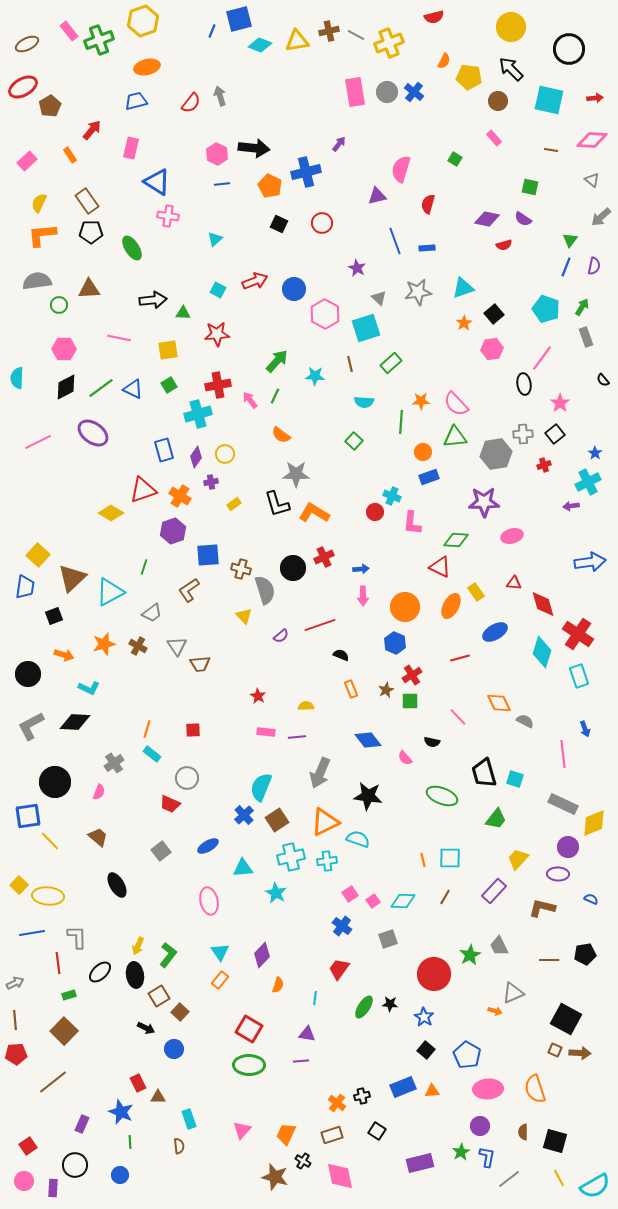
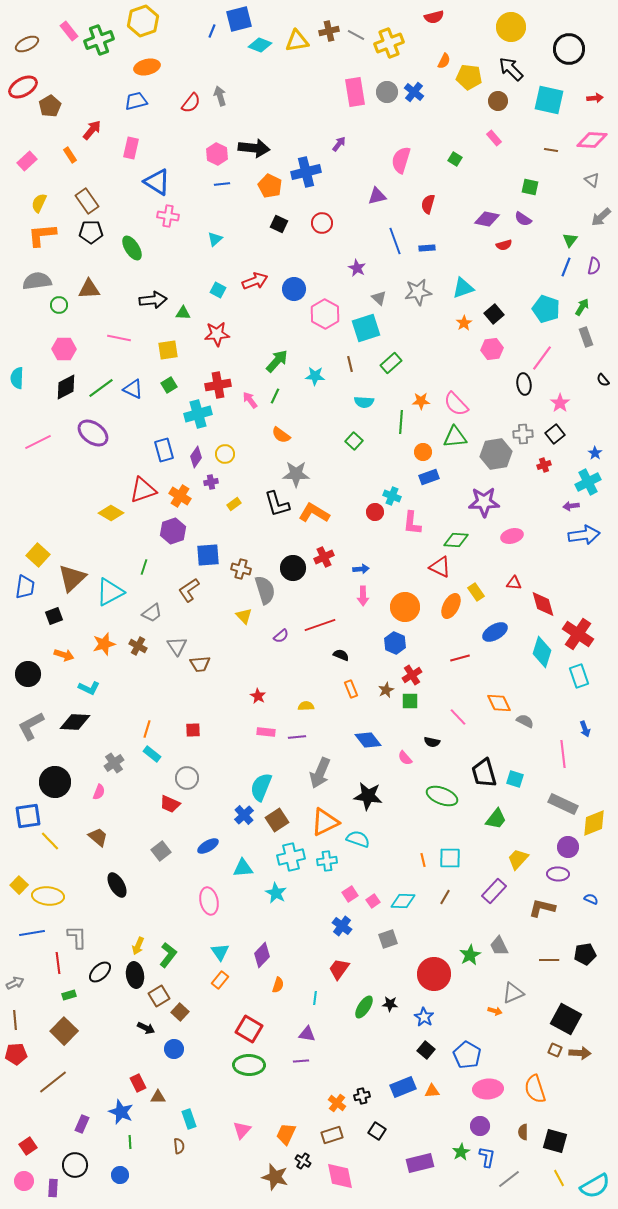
pink semicircle at (401, 169): moved 9 px up
blue arrow at (590, 562): moved 6 px left, 27 px up
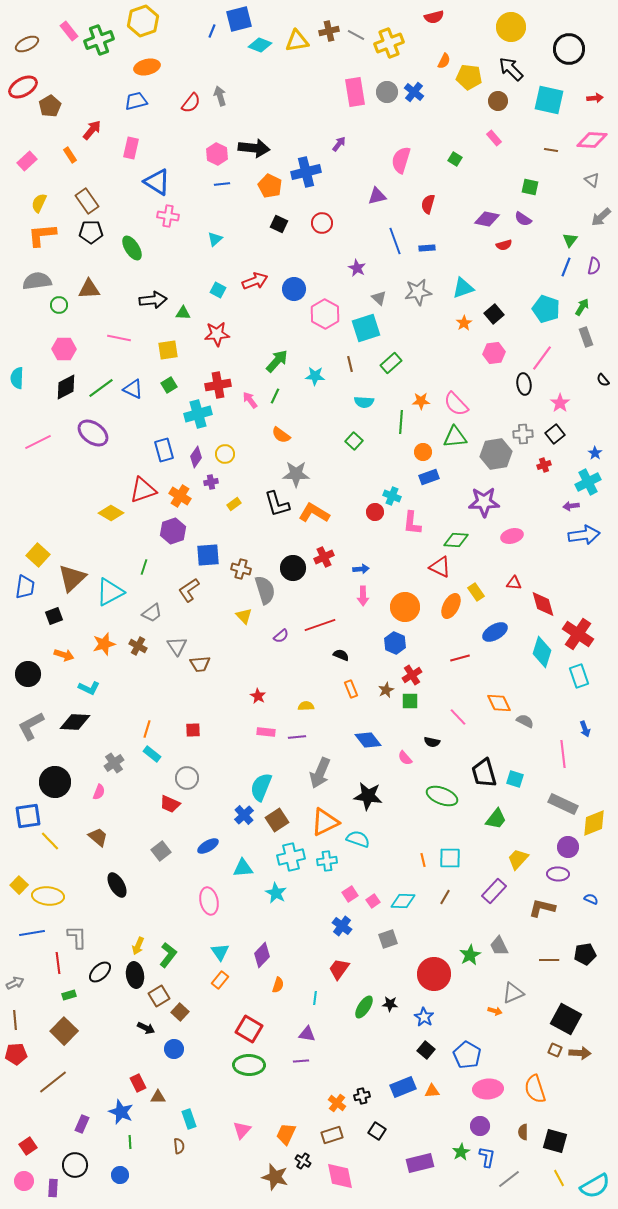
pink hexagon at (492, 349): moved 2 px right, 4 px down
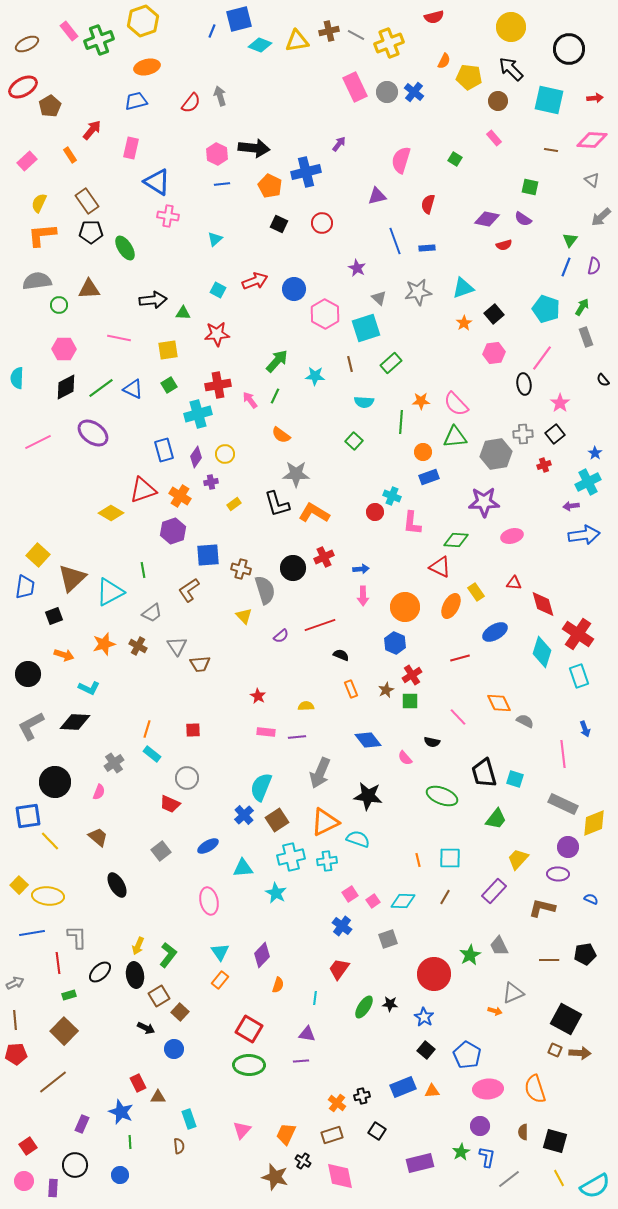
pink rectangle at (355, 92): moved 5 px up; rotated 16 degrees counterclockwise
green ellipse at (132, 248): moved 7 px left
green line at (144, 567): moved 1 px left, 3 px down; rotated 28 degrees counterclockwise
orange line at (423, 860): moved 5 px left
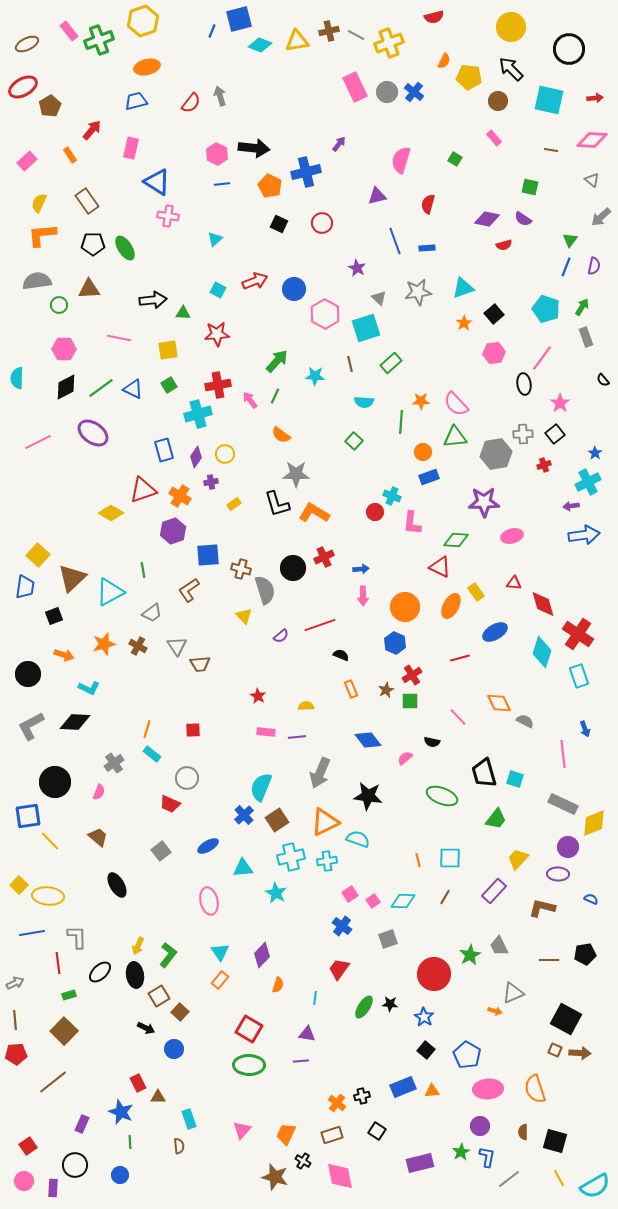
black pentagon at (91, 232): moved 2 px right, 12 px down
pink semicircle at (405, 758): rotated 91 degrees clockwise
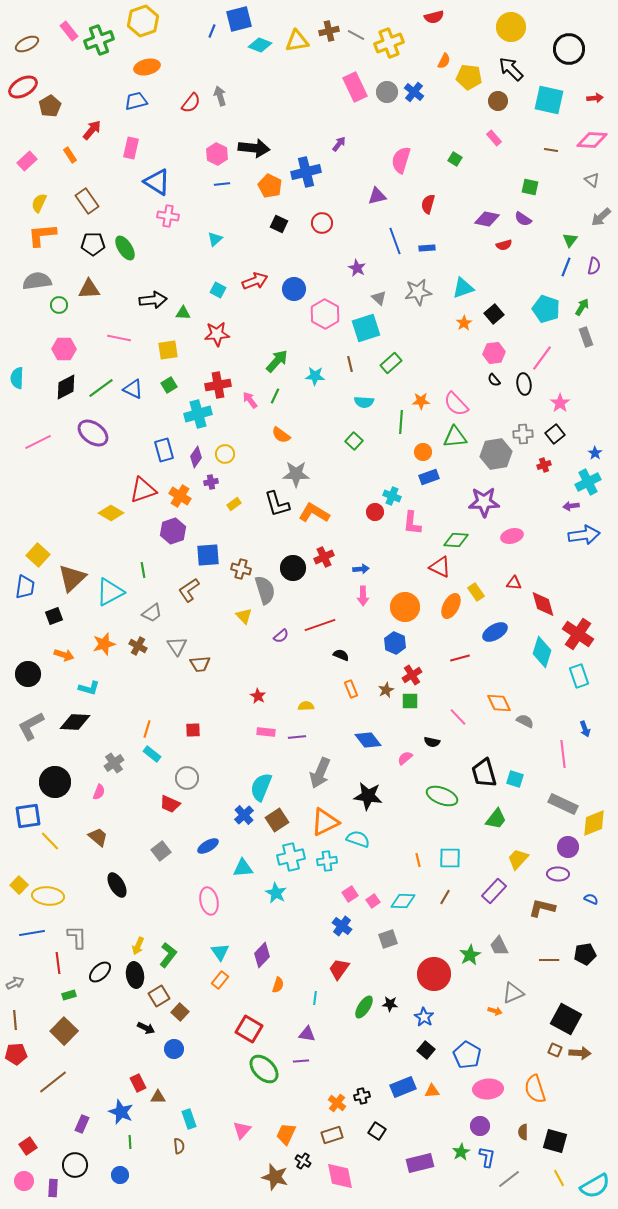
black semicircle at (603, 380): moved 109 px left
cyan L-shape at (89, 688): rotated 10 degrees counterclockwise
green ellipse at (249, 1065): moved 15 px right, 4 px down; rotated 44 degrees clockwise
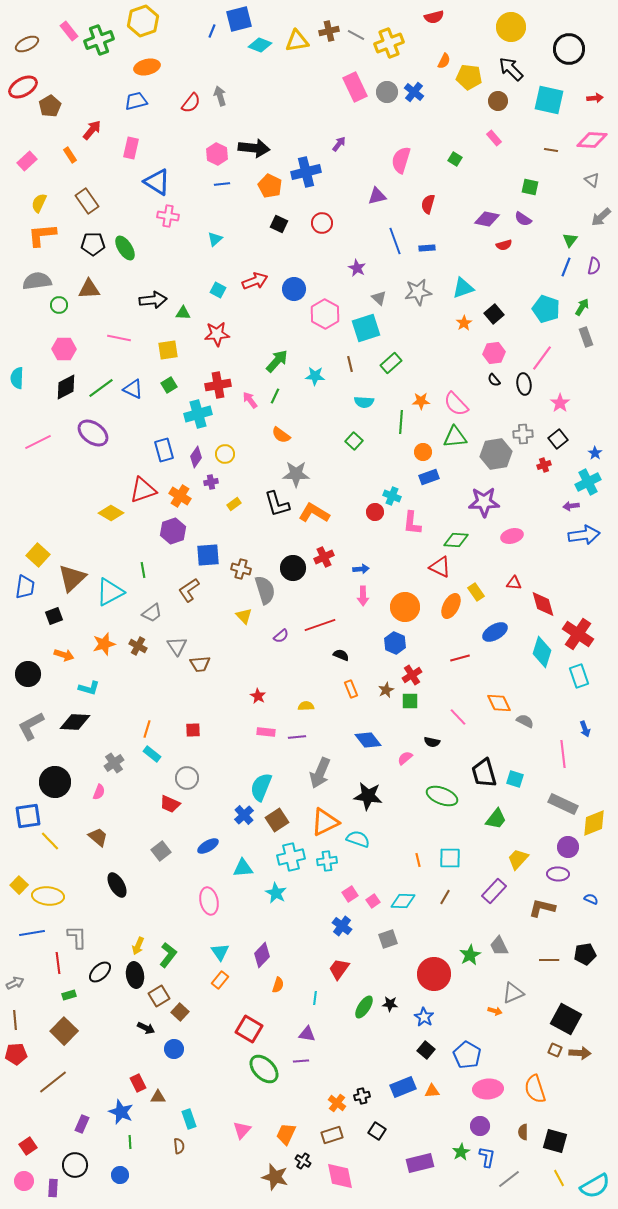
black square at (555, 434): moved 3 px right, 5 px down
